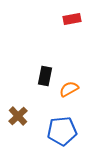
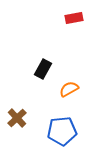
red rectangle: moved 2 px right, 1 px up
black rectangle: moved 2 px left, 7 px up; rotated 18 degrees clockwise
brown cross: moved 1 px left, 2 px down
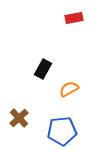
brown cross: moved 2 px right
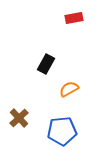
black rectangle: moved 3 px right, 5 px up
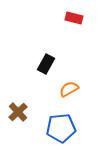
red rectangle: rotated 24 degrees clockwise
brown cross: moved 1 px left, 6 px up
blue pentagon: moved 1 px left, 3 px up
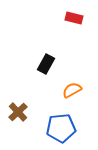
orange semicircle: moved 3 px right, 1 px down
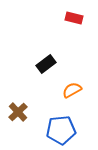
black rectangle: rotated 24 degrees clockwise
blue pentagon: moved 2 px down
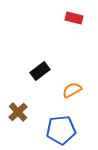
black rectangle: moved 6 px left, 7 px down
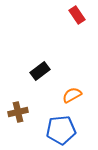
red rectangle: moved 3 px right, 3 px up; rotated 42 degrees clockwise
orange semicircle: moved 5 px down
brown cross: rotated 30 degrees clockwise
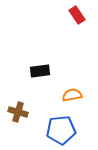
black rectangle: rotated 30 degrees clockwise
orange semicircle: rotated 18 degrees clockwise
brown cross: rotated 30 degrees clockwise
